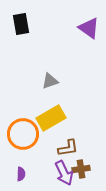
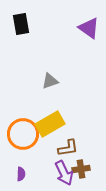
yellow rectangle: moved 1 px left, 6 px down
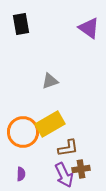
orange circle: moved 2 px up
purple arrow: moved 2 px down
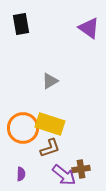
gray triangle: rotated 12 degrees counterclockwise
yellow rectangle: rotated 48 degrees clockwise
orange circle: moved 4 px up
brown L-shape: moved 18 px left; rotated 10 degrees counterclockwise
purple arrow: rotated 25 degrees counterclockwise
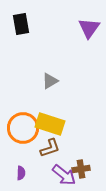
purple triangle: rotated 30 degrees clockwise
purple semicircle: moved 1 px up
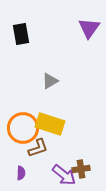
black rectangle: moved 10 px down
brown L-shape: moved 12 px left
